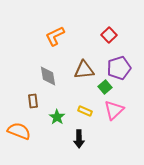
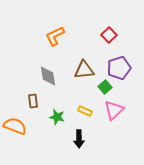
green star: rotated 21 degrees counterclockwise
orange semicircle: moved 4 px left, 5 px up
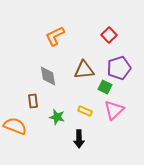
green square: rotated 24 degrees counterclockwise
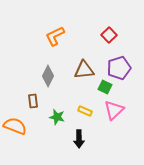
gray diamond: rotated 35 degrees clockwise
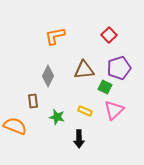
orange L-shape: rotated 15 degrees clockwise
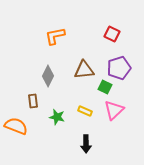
red square: moved 3 px right, 1 px up; rotated 21 degrees counterclockwise
orange semicircle: moved 1 px right
black arrow: moved 7 px right, 5 px down
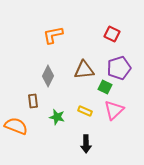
orange L-shape: moved 2 px left, 1 px up
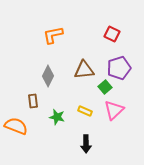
green square: rotated 24 degrees clockwise
